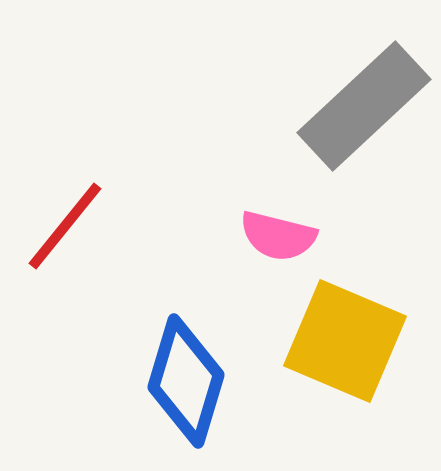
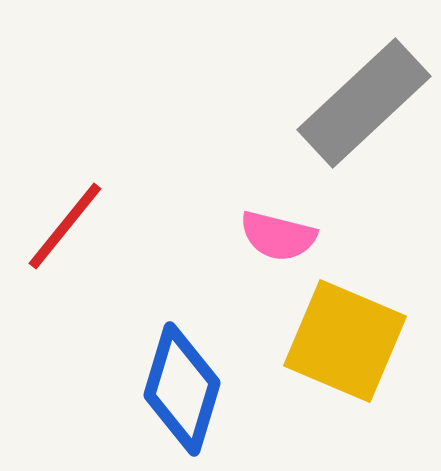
gray rectangle: moved 3 px up
blue diamond: moved 4 px left, 8 px down
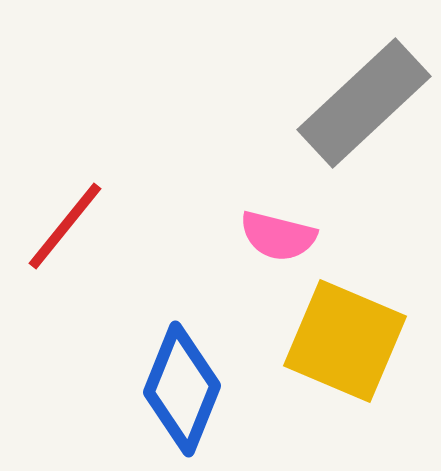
blue diamond: rotated 5 degrees clockwise
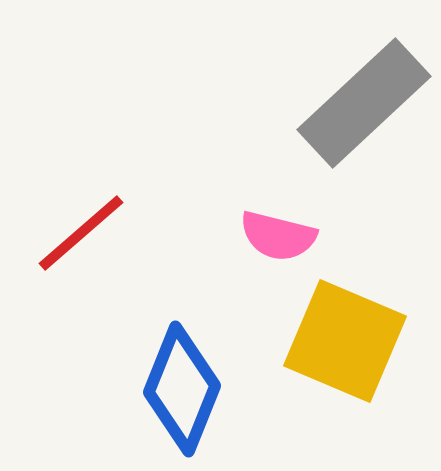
red line: moved 16 px right, 7 px down; rotated 10 degrees clockwise
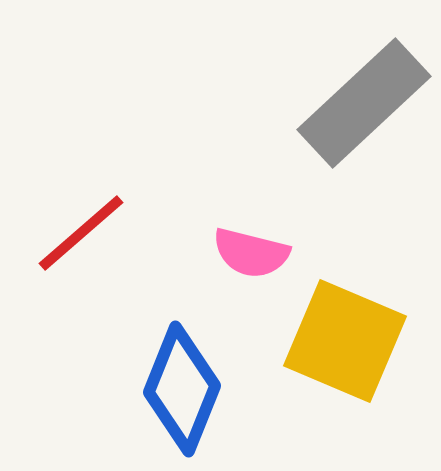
pink semicircle: moved 27 px left, 17 px down
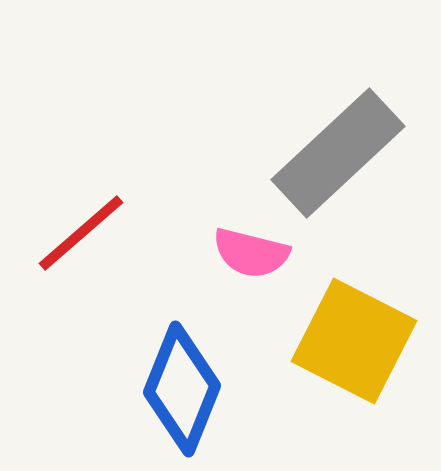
gray rectangle: moved 26 px left, 50 px down
yellow square: moved 9 px right; rotated 4 degrees clockwise
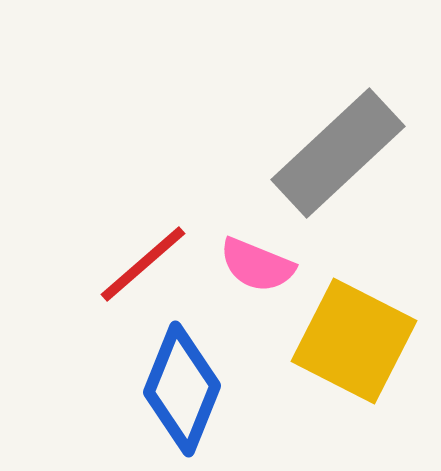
red line: moved 62 px right, 31 px down
pink semicircle: moved 6 px right, 12 px down; rotated 8 degrees clockwise
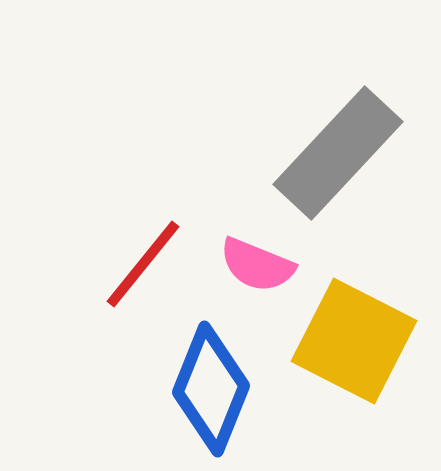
gray rectangle: rotated 4 degrees counterclockwise
red line: rotated 10 degrees counterclockwise
blue diamond: moved 29 px right
